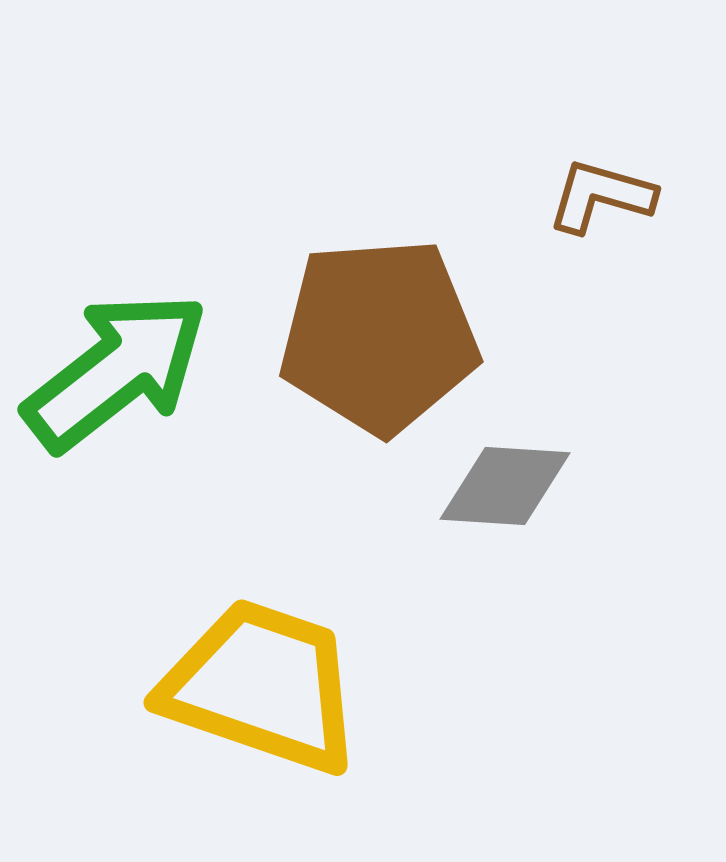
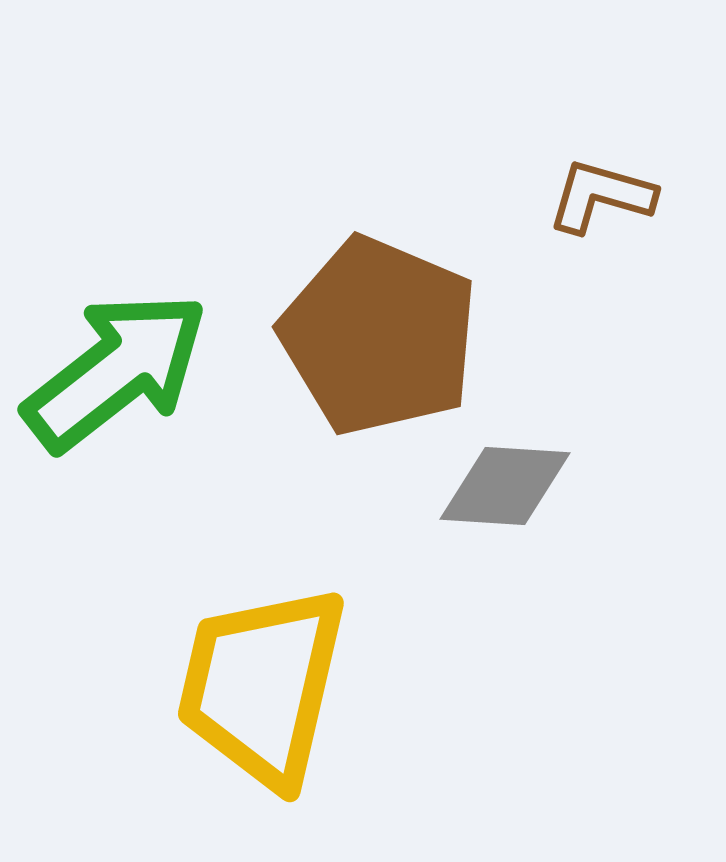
brown pentagon: rotated 27 degrees clockwise
yellow trapezoid: rotated 96 degrees counterclockwise
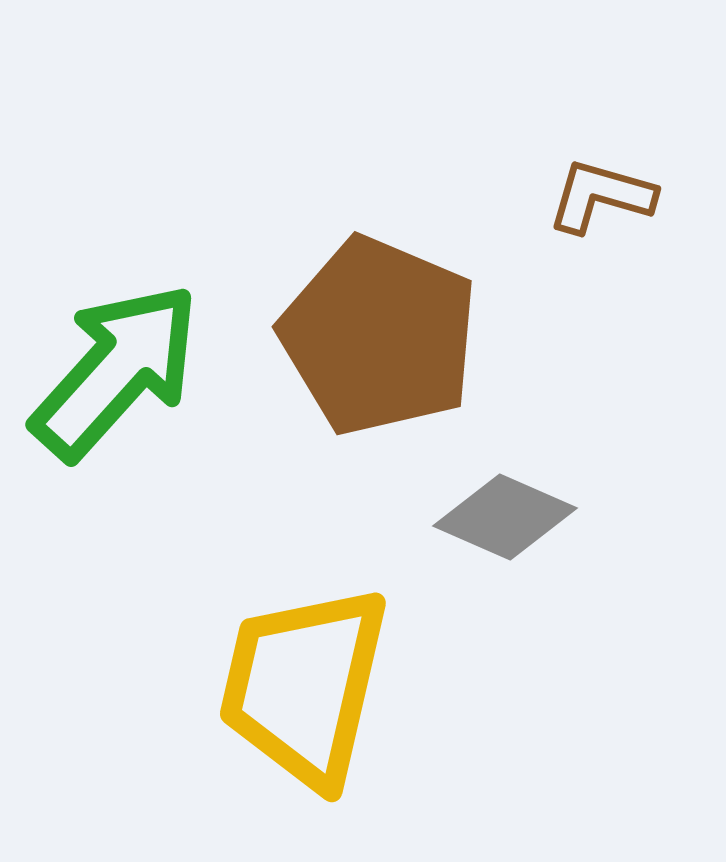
green arrow: rotated 10 degrees counterclockwise
gray diamond: moved 31 px down; rotated 20 degrees clockwise
yellow trapezoid: moved 42 px right
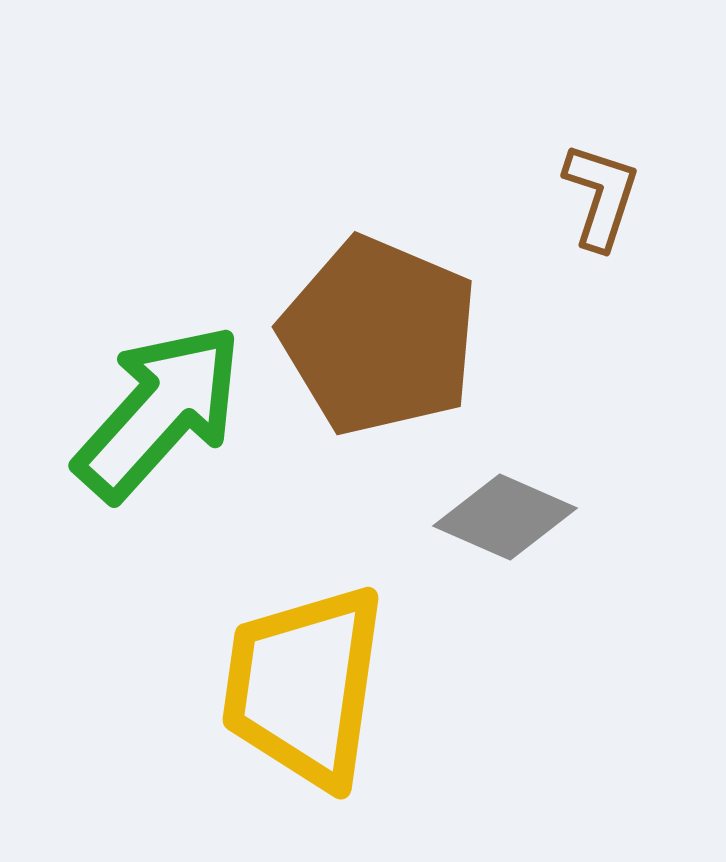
brown L-shape: rotated 92 degrees clockwise
green arrow: moved 43 px right, 41 px down
yellow trapezoid: rotated 5 degrees counterclockwise
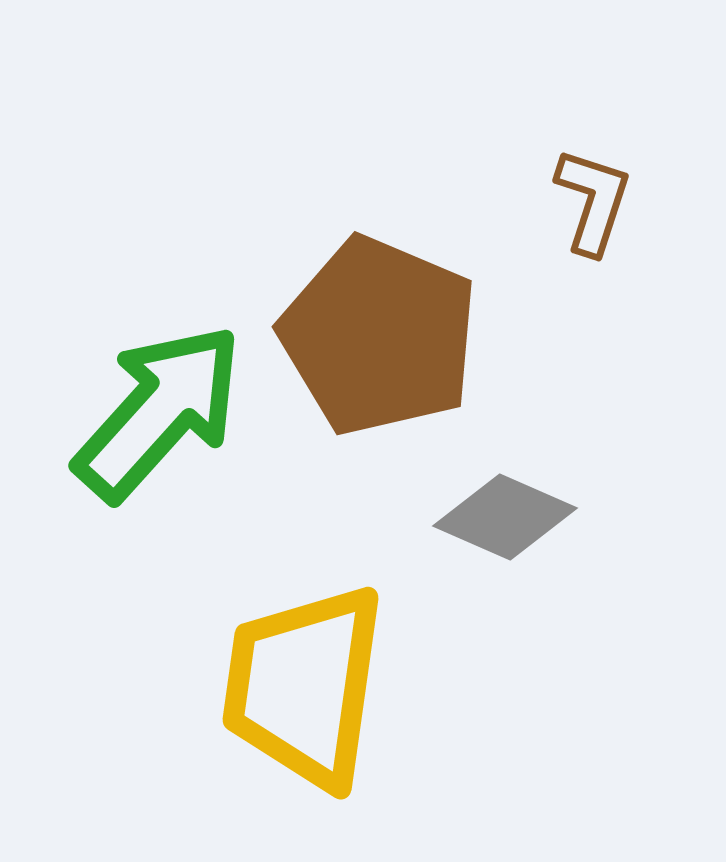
brown L-shape: moved 8 px left, 5 px down
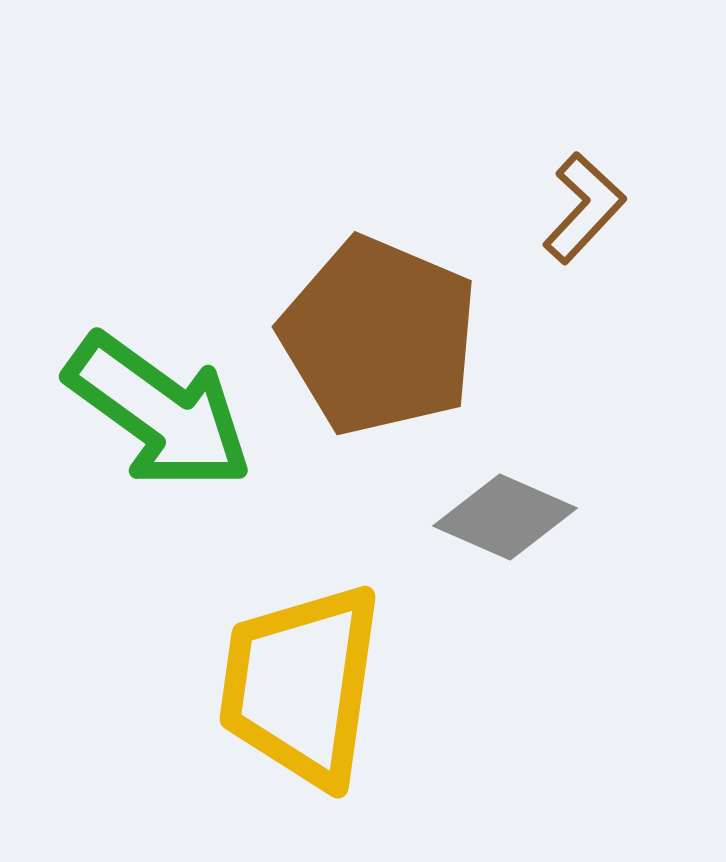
brown L-shape: moved 9 px left, 7 px down; rotated 25 degrees clockwise
green arrow: rotated 84 degrees clockwise
yellow trapezoid: moved 3 px left, 1 px up
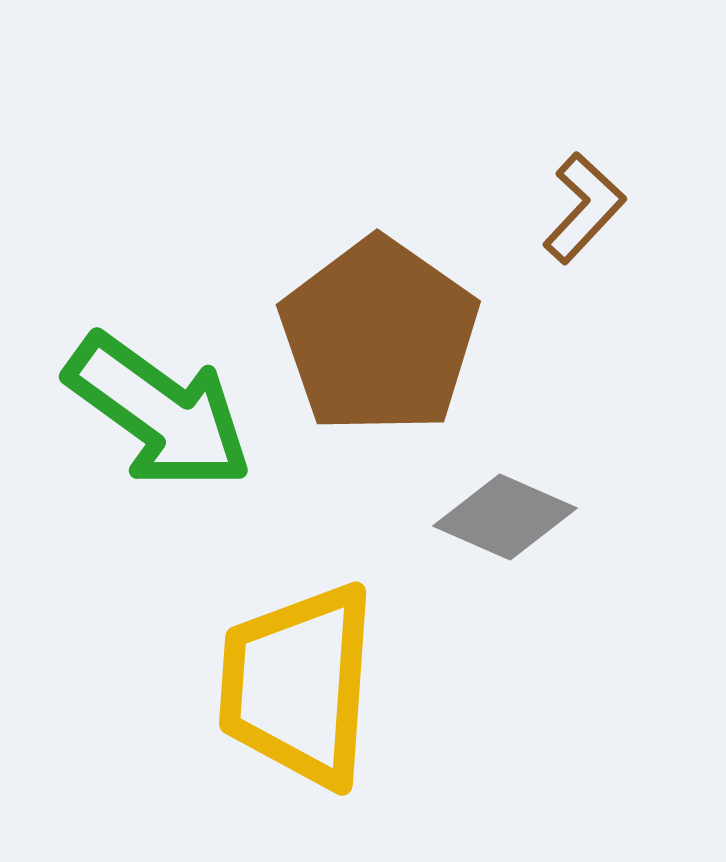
brown pentagon: rotated 12 degrees clockwise
yellow trapezoid: moved 3 px left; rotated 4 degrees counterclockwise
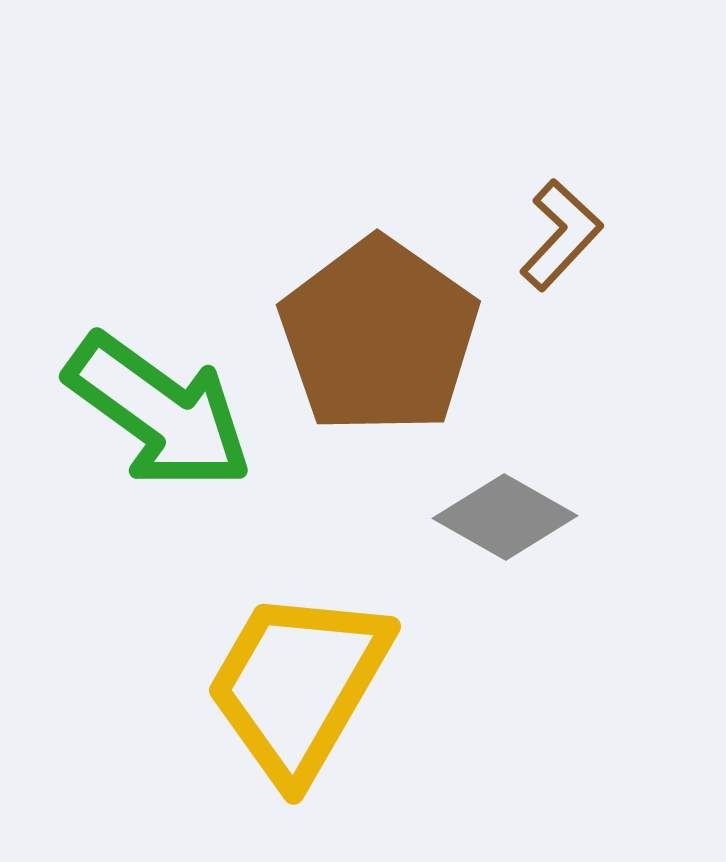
brown L-shape: moved 23 px left, 27 px down
gray diamond: rotated 6 degrees clockwise
yellow trapezoid: rotated 26 degrees clockwise
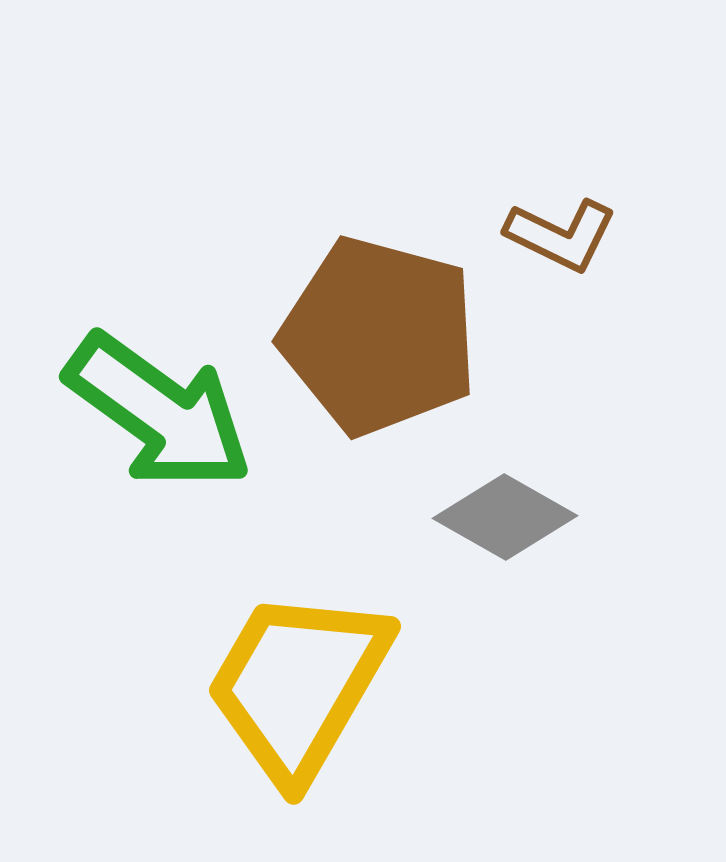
brown L-shape: rotated 73 degrees clockwise
brown pentagon: rotated 20 degrees counterclockwise
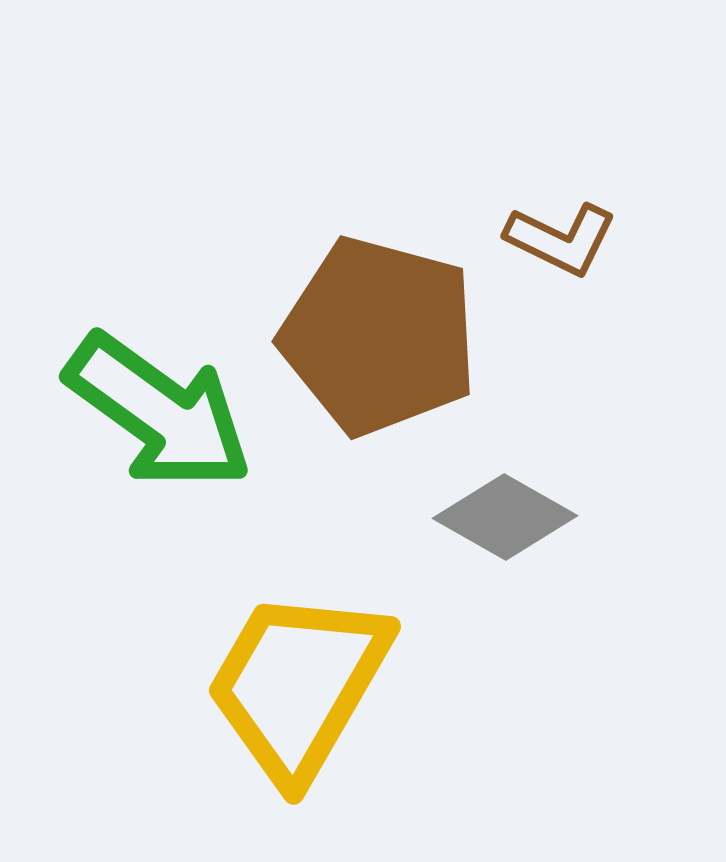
brown L-shape: moved 4 px down
